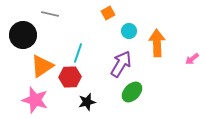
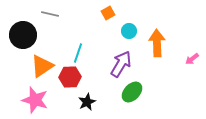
black star: rotated 12 degrees counterclockwise
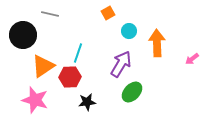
orange triangle: moved 1 px right
black star: rotated 18 degrees clockwise
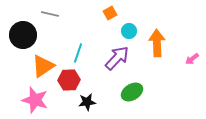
orange square: moved 2 px right
purple arrow: moved 4 px left, 6 px up; rotated 12 degrees clockwise
red hexagon: moved 1 px left, 3 px down
green ellipse: rotated 15 degrees clockwise
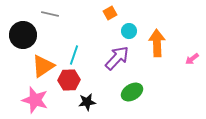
cyan line: moved 4 px left, 2 px down
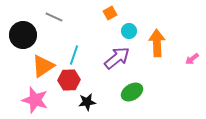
gray line: moved 4 px right, 3 px down; rotated 12 degrees clockwise
purple arrow: rotated 8 degrees clockwise
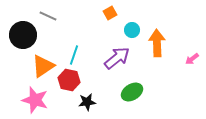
gray line: moved 6 px left, 1 px up
cyan circle: moved 3 px right, 1 px up
red hexagon: rotated 15 degrees clockwise
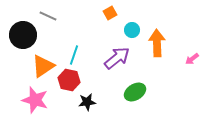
green ellipse: moved 3 px right
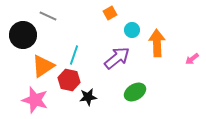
black star: moved 1 px right, 5 px up
